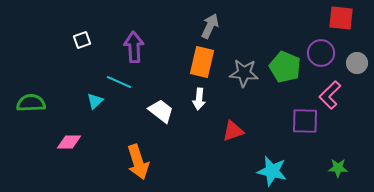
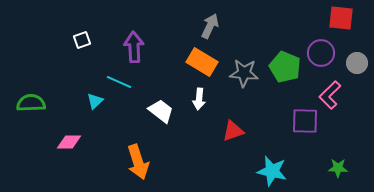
orange rectangle: rotated 72 degrees counterclockwise
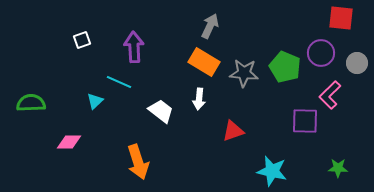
orange rectangle: moved 2 px right
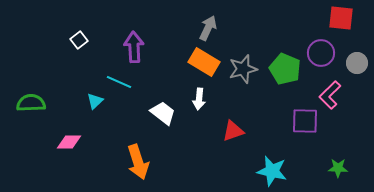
gray arrow: moved 2 px left, 2 px down
white square: moved 3 px left; rotated 18 degrees counterclockwise
green pentagon: moved 2 px down
gray star: moved 1 px left, 4 px up; rotated 20 degrees counterclockwise
white trapezoid: moved 2 px right, 2 px down
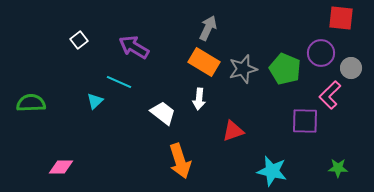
purple arrow: rotated 56 degrees counterclockwise
gray circle: moved 6 px left, 5 px down
pink diamond: moved 8 px left, 25 px down
orange arrow: moved 42 px right, 1 px up
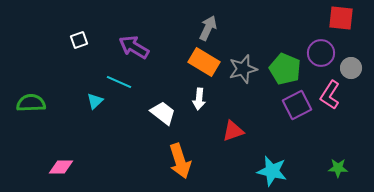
white square: rotated 18 degrees clockwise
pink L-shape: rotated 12 degrees counterclockwise
purple square: moved 8 px left, 16 px up; rotated 28 degrees counterclockwise
